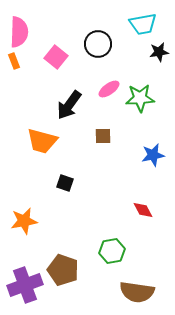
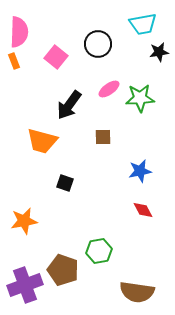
brown square: moved 1 px down
blue star: moved 13 px left, 16 px down
green hexagon: moved 13 px left
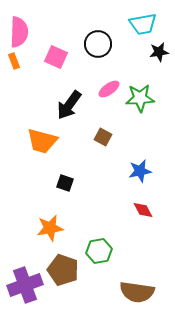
pink square: rotated 15 degrees counterclockwise
brown square: rotated 30 degrees clockwise
orange star: moved 26 px right, 7 px down
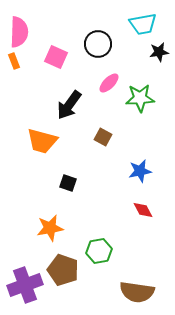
pink ellipse: moved 6 px up; rotated 10 degrees counterclockwise
black square: moved 3 px right
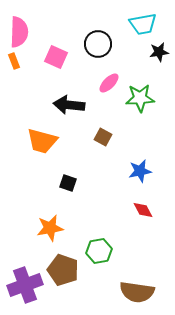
black arrow: rotated 60 degrees clockwise
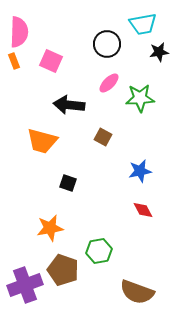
black circle: moved 9 px right
pink square: moved 5 px left, 4 px down
brown semicircle: rotated 12 degrees clockwise
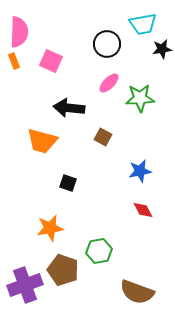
black star: moved 3 px right, 3 px up
black arrow: moved 3 px down
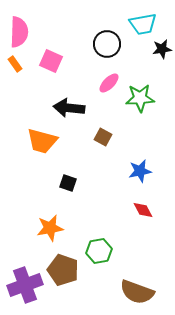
orange rectangle: moved 1 px right, 3 px down; rotated 14 degrees counterclockwise
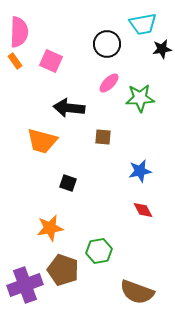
orange rectangle: moved 3 px up
brown square: rotated 24 degrees counterclockwise
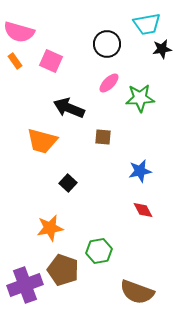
cyan trapezoid: moved 4 px right
pink semicircle: rotated 104 degrees clockwise
black arrow: rotated 16 degrees clockwise
black square: rotated 24 degrees clockwise
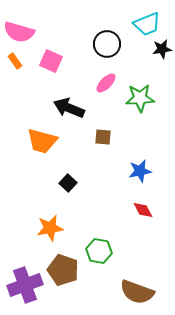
cyan trapezoid: rotated 12 degrees counterclockwise
pink ellipse: moved 3 px left
green hexagon: rotated 20 degrees clockwise
